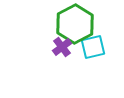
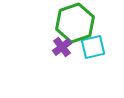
green hexagon: moved 1 px up; rotated 9 degrees clockwise
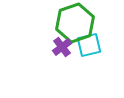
cyan square: moved 4 px left, 2 px up
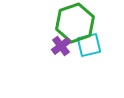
purple cross: moved 1 px left, 1 px up
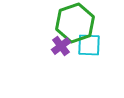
cyan square: rotated 15 degrees clockwise
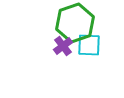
purple cross: moved 2 px right
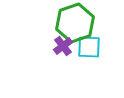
cyan square: moved 2 px down
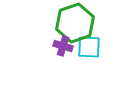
purple cross: rotated 36 degrees counterclockwise
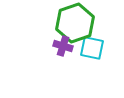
cyan square: moved 3 px right, 1 px down; rotated 10 degrees clockwise
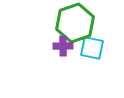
purple cross: rotated 18 degrees counterclockwise
